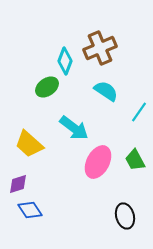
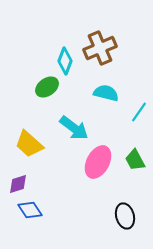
cyan semicircle: moved 2 px down; rotated 20 degrees counterclockwise
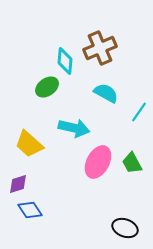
cyan diamond: rotated 16 degrees counterclockwise
cyan semicircle: rotated 15 degrees clockwise
cyan arrow: rotated 24 degrees counterclockwise
green trapezoid: moved 3 px left, 3 px down
black ellipse: moved 12 px down; rotated 55 degrees counterclockwise
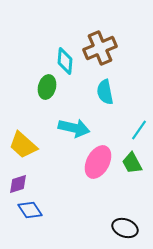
green ellipse: rotated 40 degrees counterclockwise
cyan semicircle: moved 1 px left, 1 px up; rotated 130 degrees counterclockwise
cyan line: moved 18 px down
yellow trapezoid: moved 6 px left, 1 px down
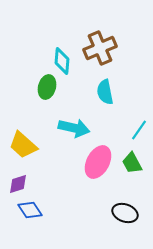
cyan diamond: moved 3 px left
black ellipse: moved 15 px up
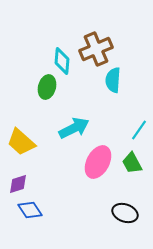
brown cross: moved 4 px left, 1 px down
cyan semicircle: moved 8 px right, 12 px up; rotated 15 degrees clockwise
cyan arrow: rotated 40 degrees counterclockwise
yellow trapezoid: moved 2 px left, 3 px up
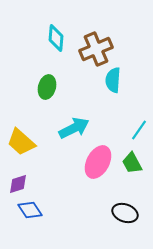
cyan diamond: moved 6 px left, 23 px up
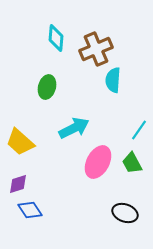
yellow trapezoid: moved 1 px left
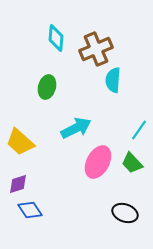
cyan arrow: moved 2 px right
green trapezoid: rotated 15 degrees counterclockwise
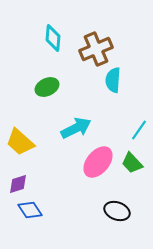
cyan diamond: moved 3 px left
green ellipse: rotated 50 degrees clockwise
pink ellipse: rotated 12 degrees clockwise
black ellipse: moved 8 px left, 2 px up
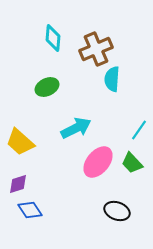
cyan semicircle: moved 1 px left, 1 px up
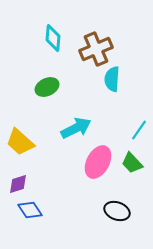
pink ellipse: rotated 12 degrees counterclockwise
